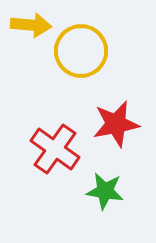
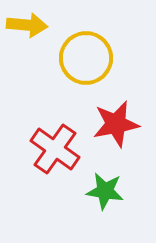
yellow arrow: moved 4 px left
yellow circle: moved 5 px right, 7 px down
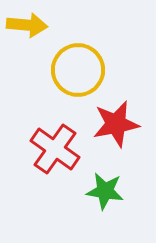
yellow circle: moved 8 px left, 12 px down
